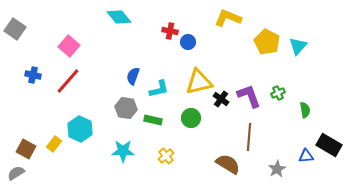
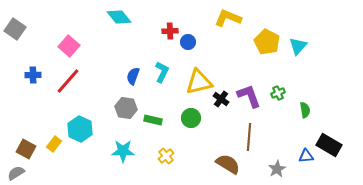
red cross: rotated 14 degrees counterclockwise
blue cross: rotated 14 degrees counterclockwise
cyan L-shape: moved 3 px right, 17 px up; rotated 50 degrees counterclockwise
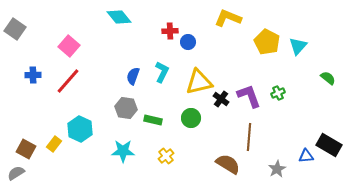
green semicircle: moved 23 px right, 32 px up; rotated 42 degrees counterclockwise
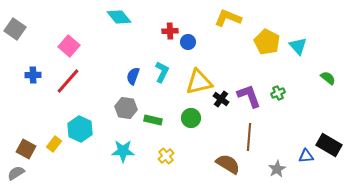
cyan triangle: rotated 24 degrees counterclockwise
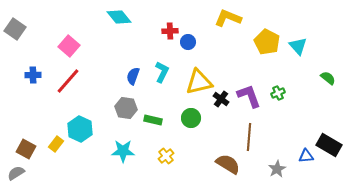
yellow rectangle: moved 2 px right
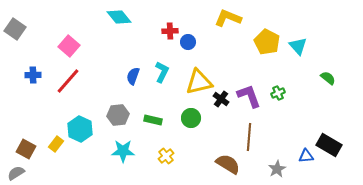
gray hexagon: moved 8 px left, 7 px down; rotated 15 degrees counterclockwise
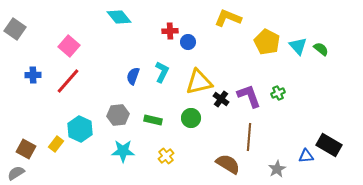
green semicircle: moved 7 px left, 29 px up
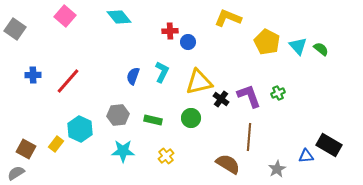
pink square: moved 4 px left, 30 px up
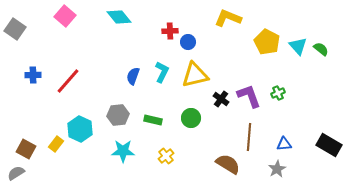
yellow triangle: moved 4 px left, 7 px up
blue triangle: moved 22 px left, 12 px up
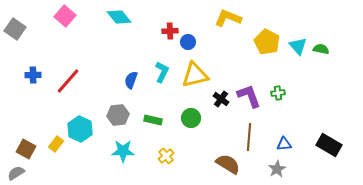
green semicircle: rotated 28 degrees counterclockwise
blue semicircle: moved 2 px left, 4 px down
green cross: rotated 16 degrees clockwise
